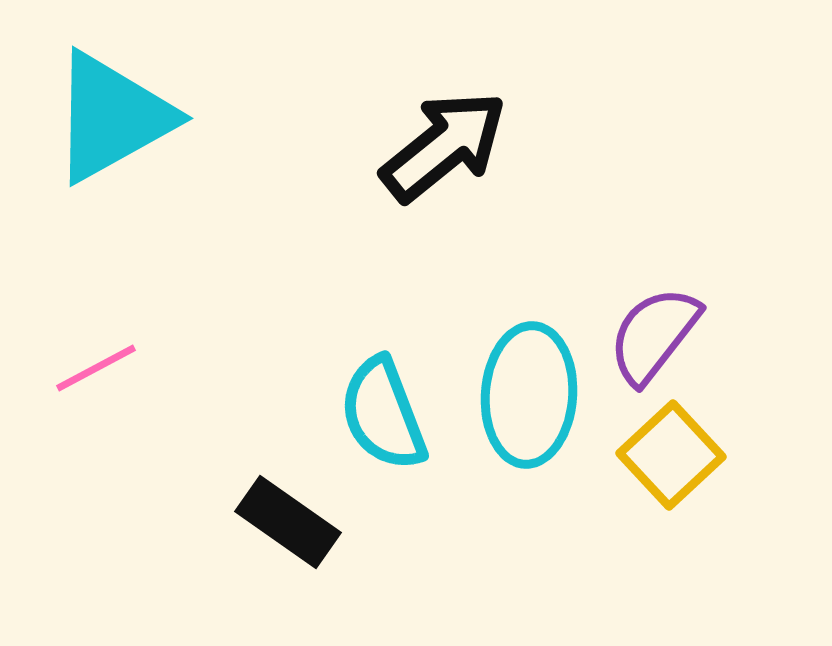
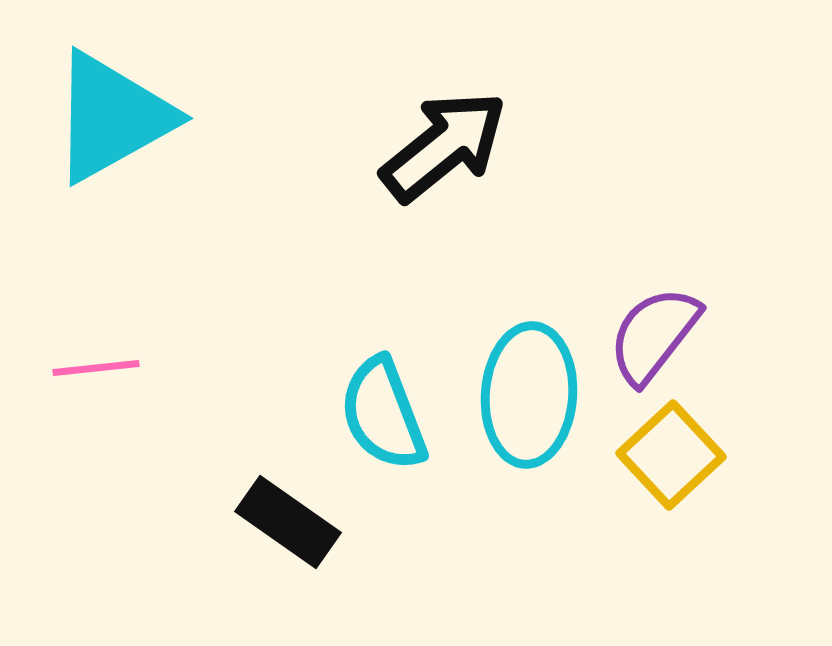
pink line: rotated 22 degrees clockwise
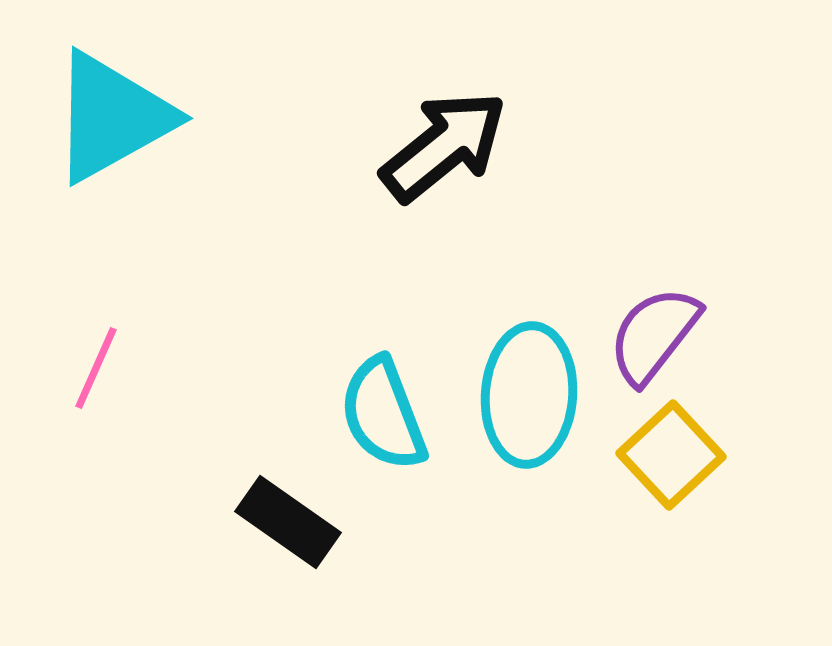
pink line: rotated 60 degrees counterclockwise
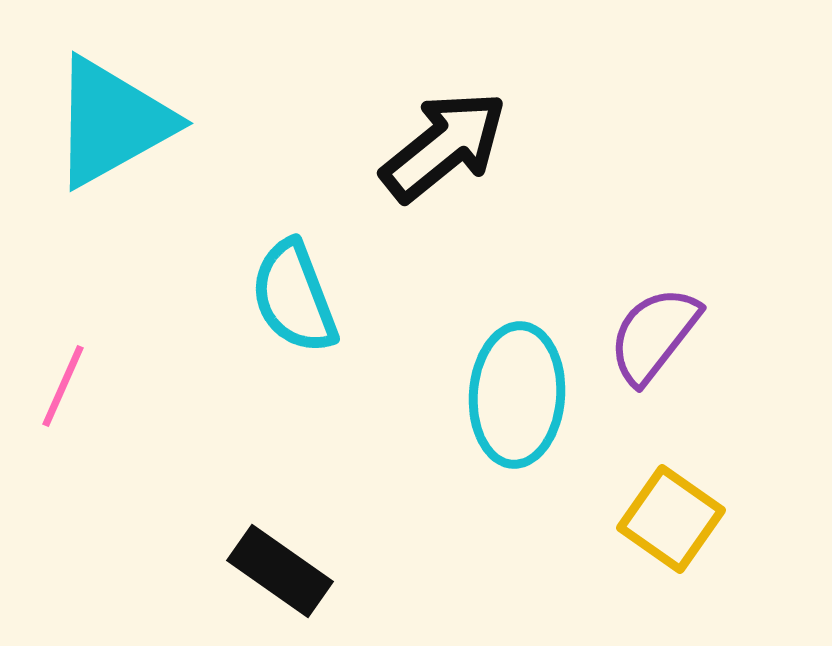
cyan triangle: moved 5 px down
pink line: moved 33 px left, 18 px down
cyan ellipse: moved 12 px left
cyan semicircle: moved 89 px left, 117 px up
yellow square: moved 64 px down; rotated 12 degrees counterclockwise
black rectangle: moved 8 px left, 49 px down
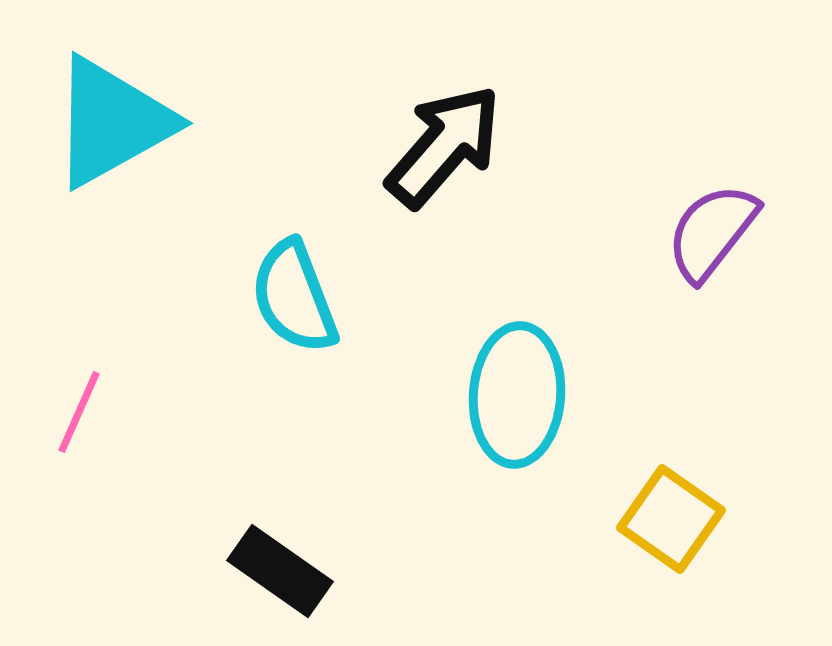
black arrow: rotated 10 degrees counterclockwise
purple semicircle: moved 58 px right, 103 px up
pink line: moved 16 px right, 26 px down
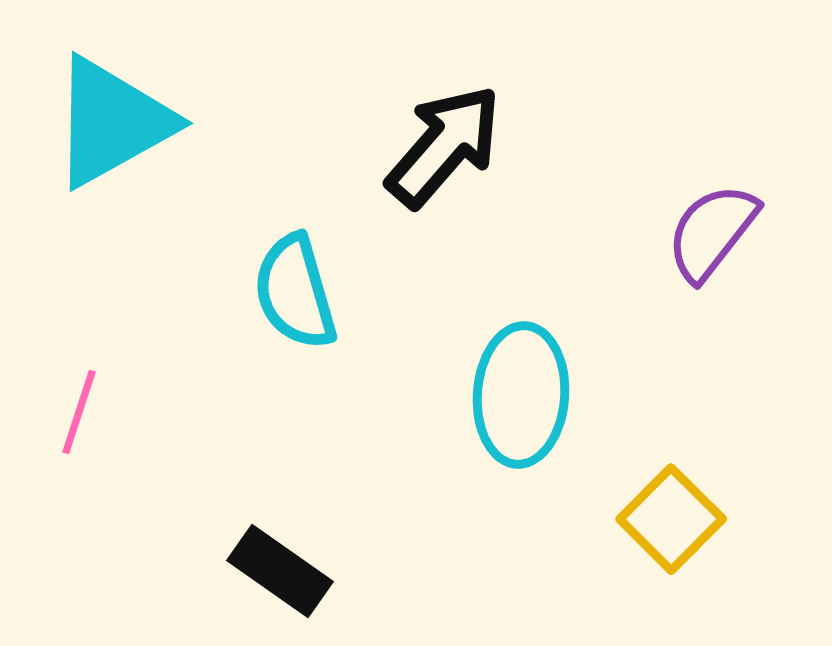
cyan semicircle: moved 1 px right, 5 px up; rotated 5 degrees clockwise
cyan ellipse: moved 4 px right
pink line: rotated 6 degrees counterclockwise
yellow square: rotated 10 degrees clockwise
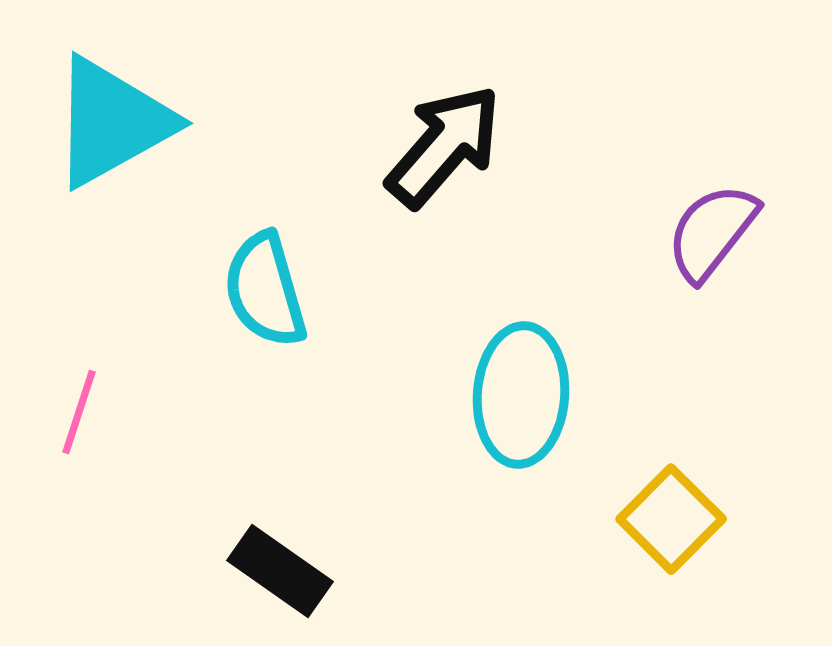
cyan semicircle: moved 30 px left, 2 px up
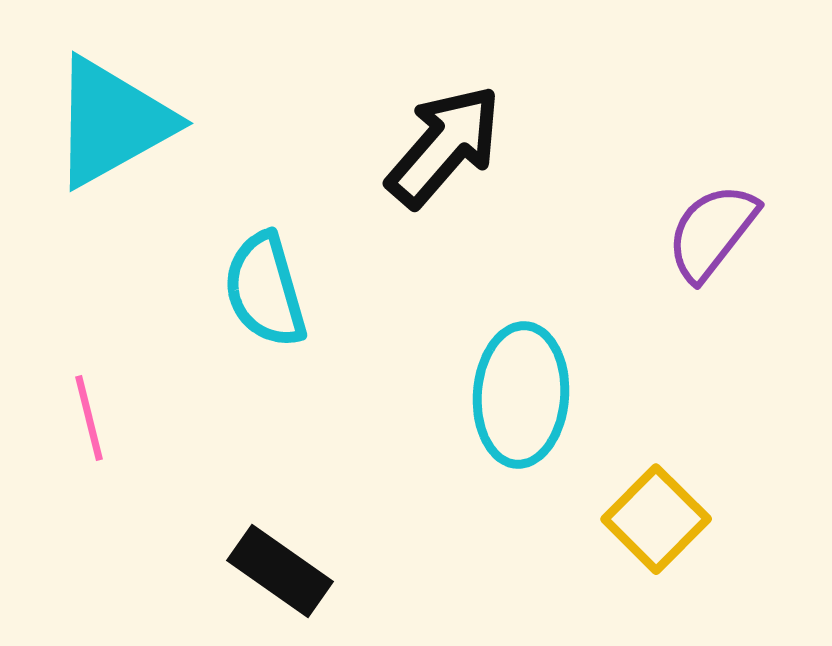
pink line: moved 10 px right, 6 px down; rotated 32 degrees counterclockwise
yellow square: moved 15 px left
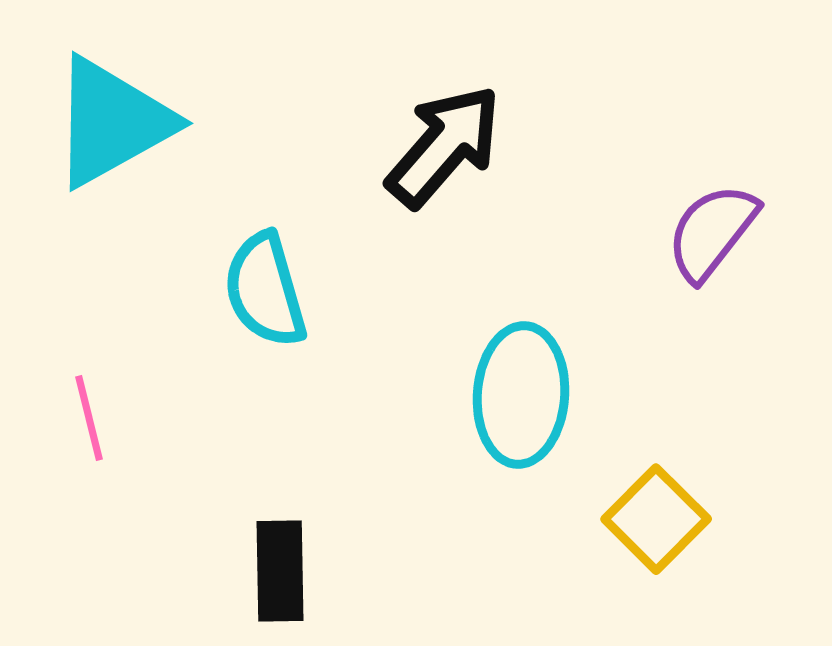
black rectangle: rotated 54 degrees clockwise
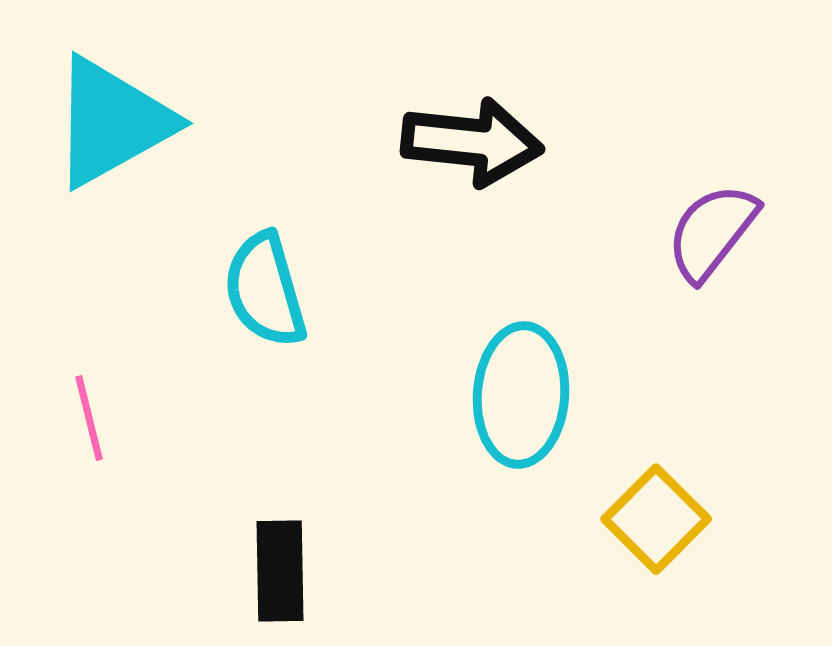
black arrow: moved 28 px right, 4 px up; rotated 55 degrees clockwise
